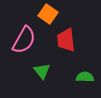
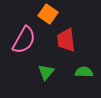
green triangle: moved 4 px right, 1 px down; rotated 18 degrees clockwise
green semicircle: moved 1 px left, 5 px up
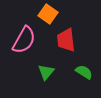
green semicircle: rotated 30 degrees clockwise
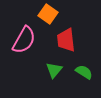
green triangle: moved 8 px right, 2 px up
